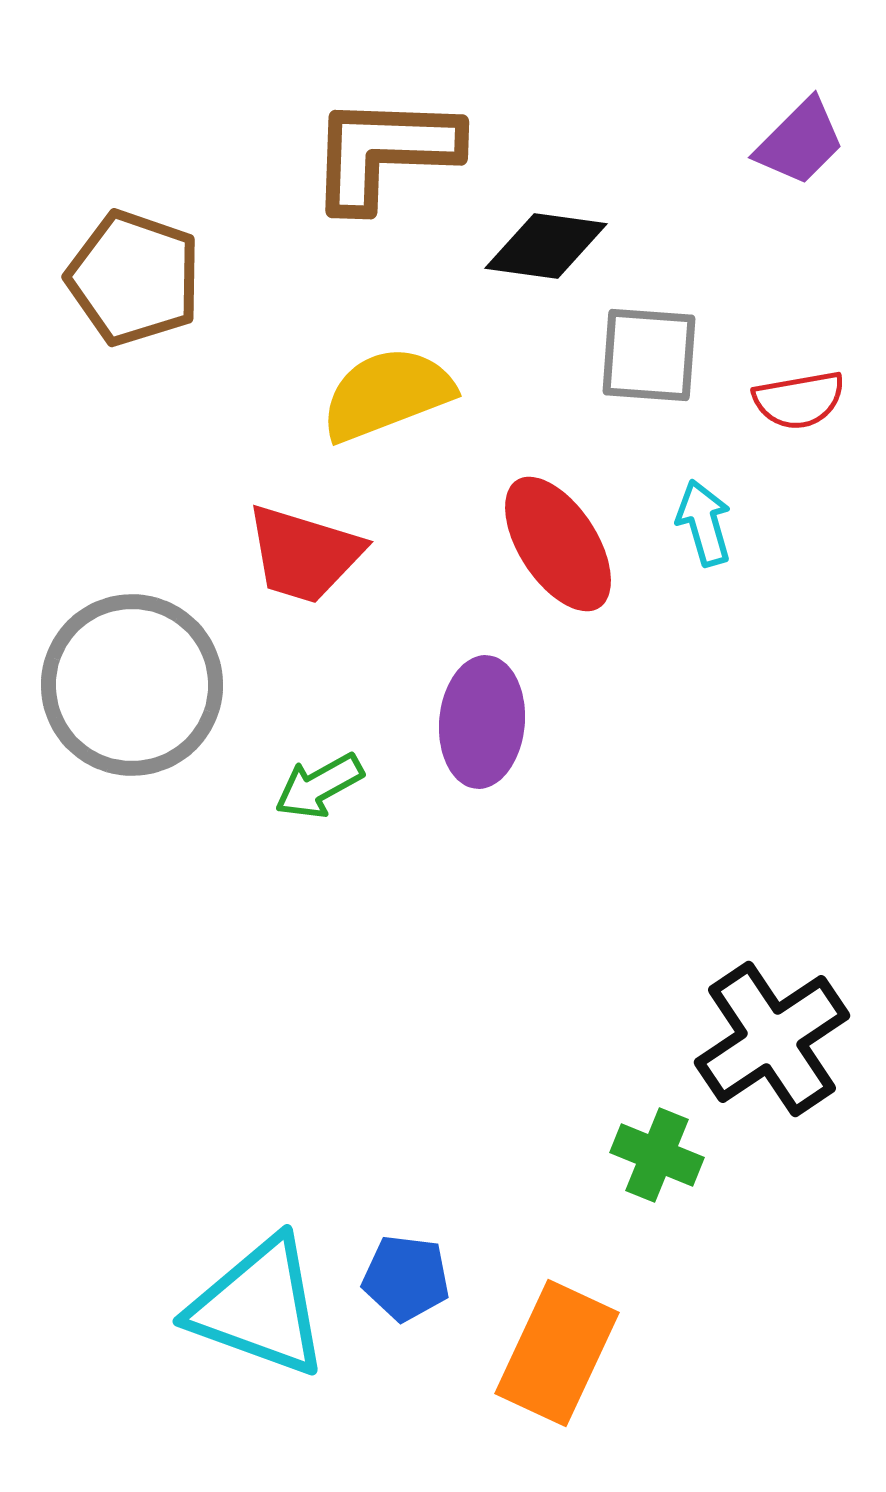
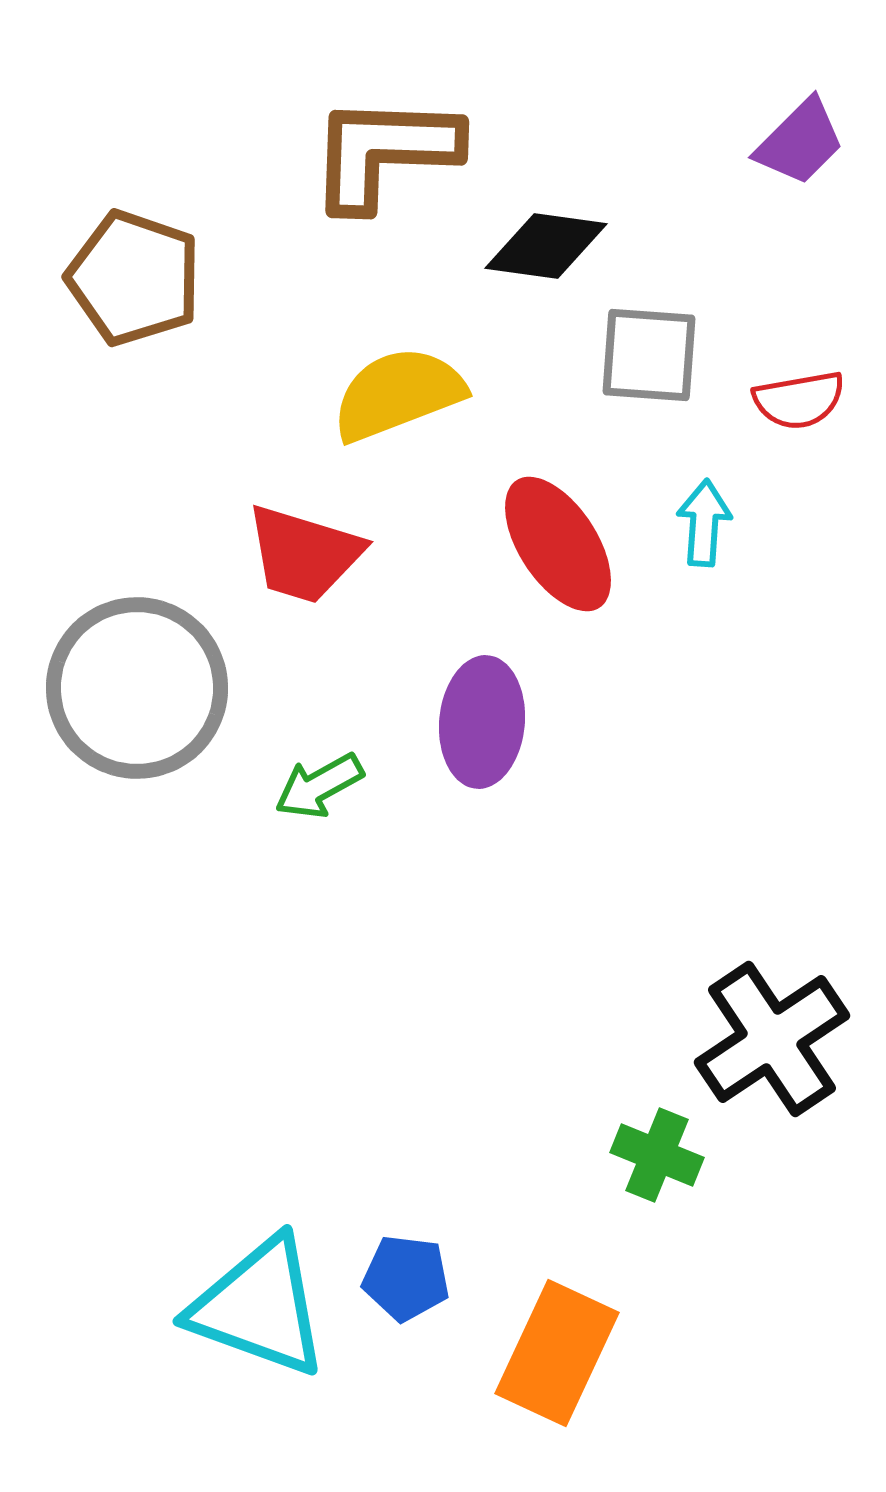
yellow semicircle: moved 11 px right
cyan arrow: rotated 20 degrees clockwise
gray circle: moved 5 px right, 3 px down
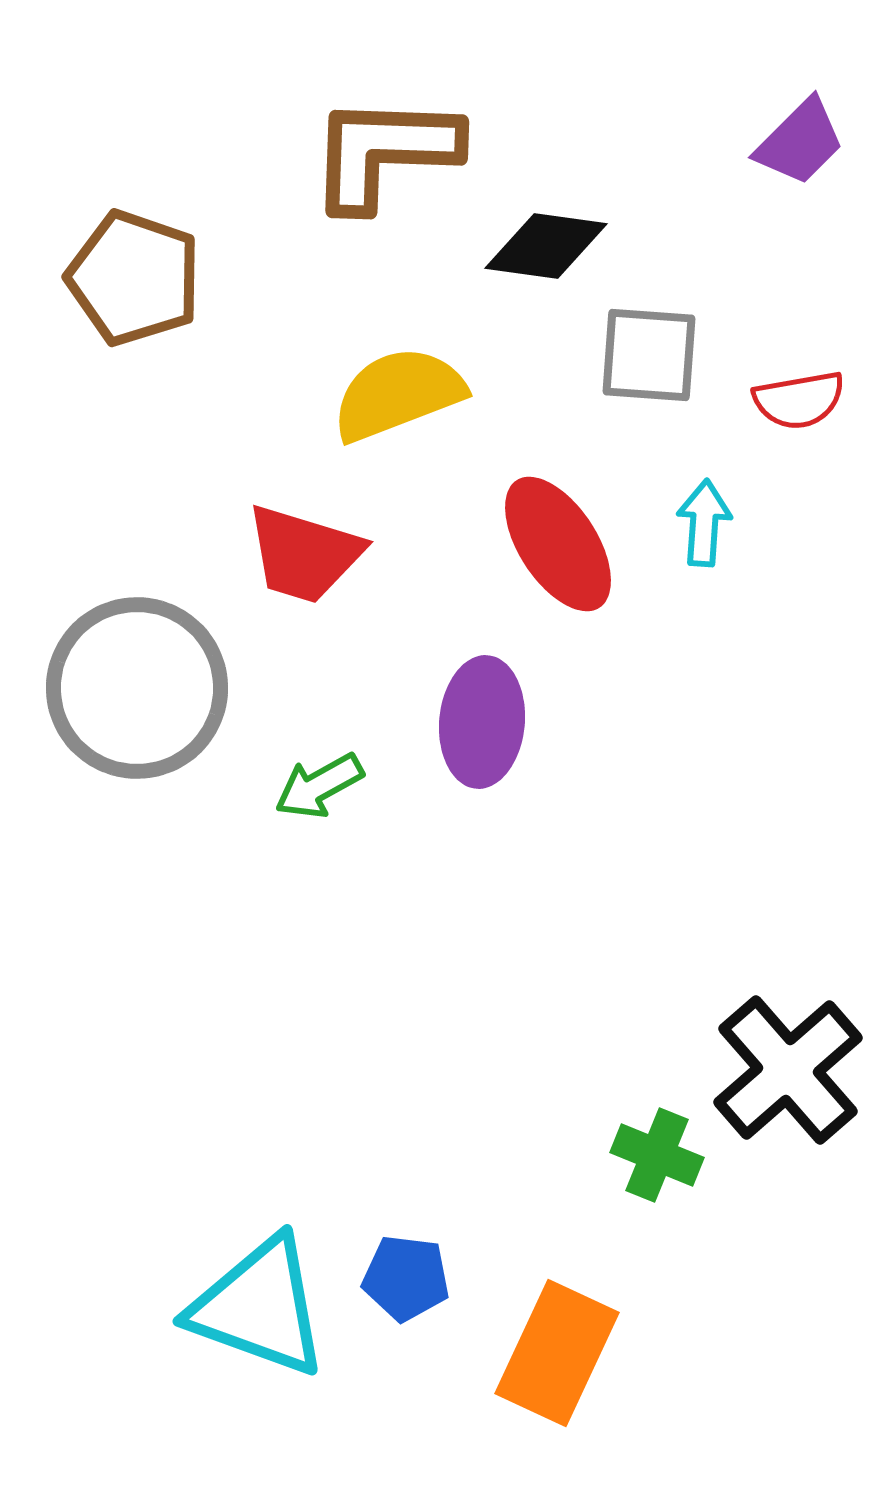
black cross: moved 16 px right, 31 px down; rotated 7 degrees counterclockwise
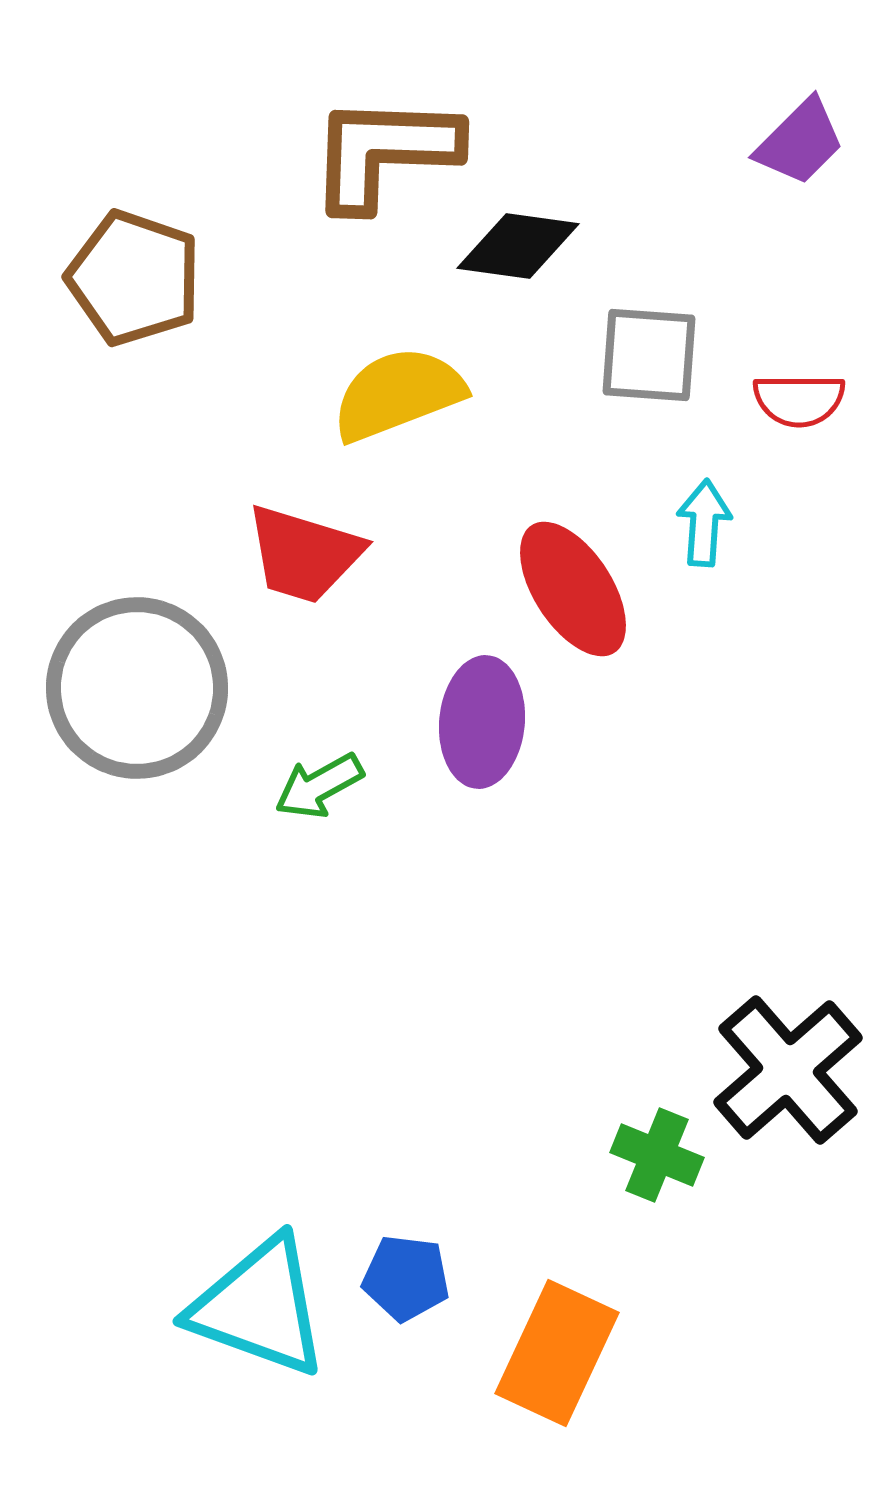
black diamond: moved 28 px left
red semicircle: rotated 10 degrees clockwise
red ellipse: moved 15 px right, 45 px down
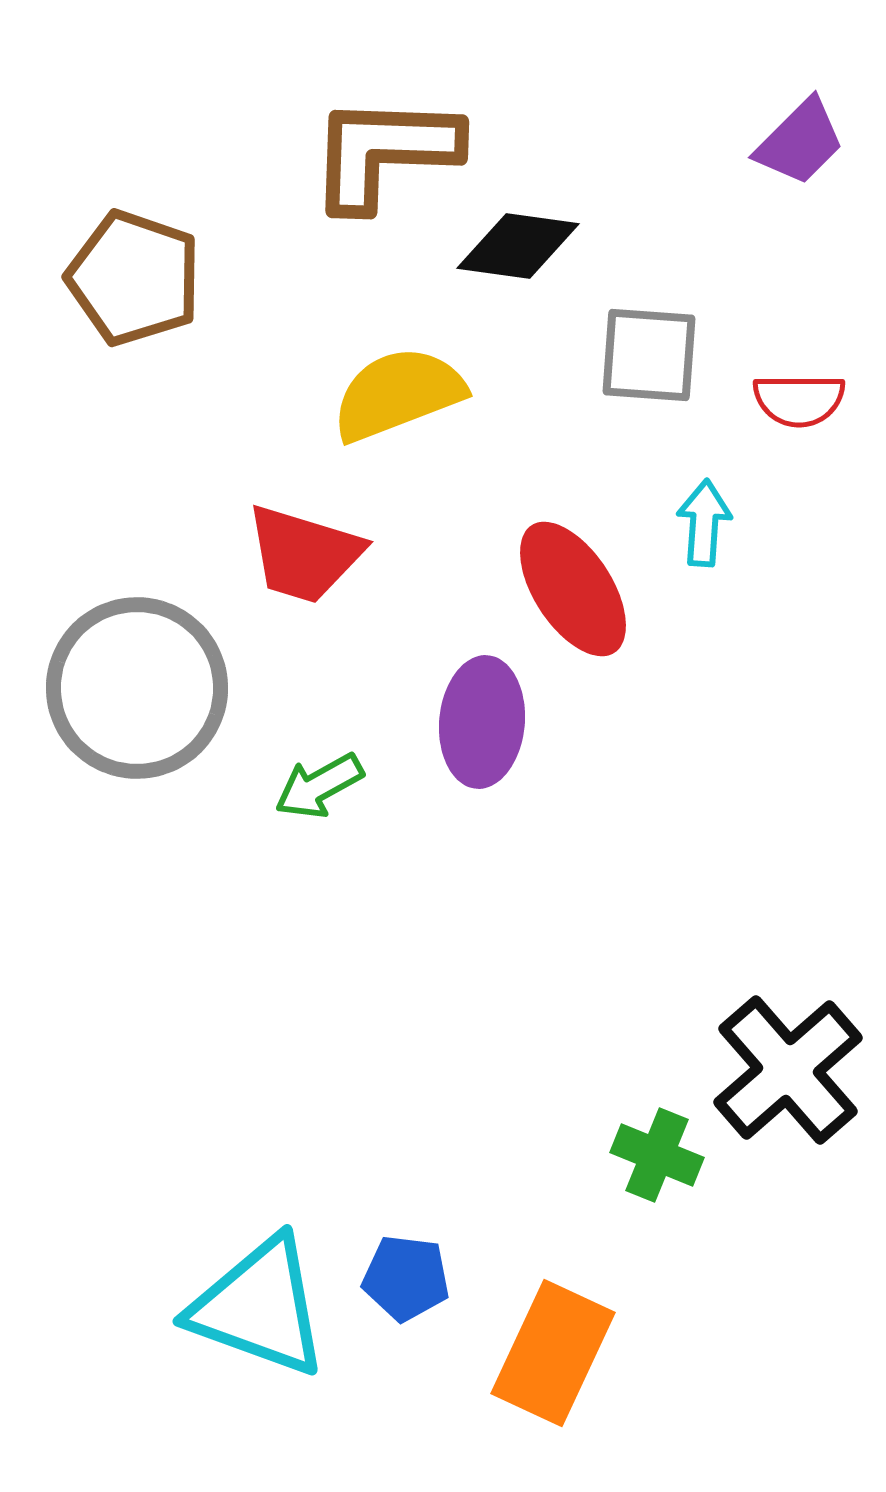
orange rectangle: moved 4 px left
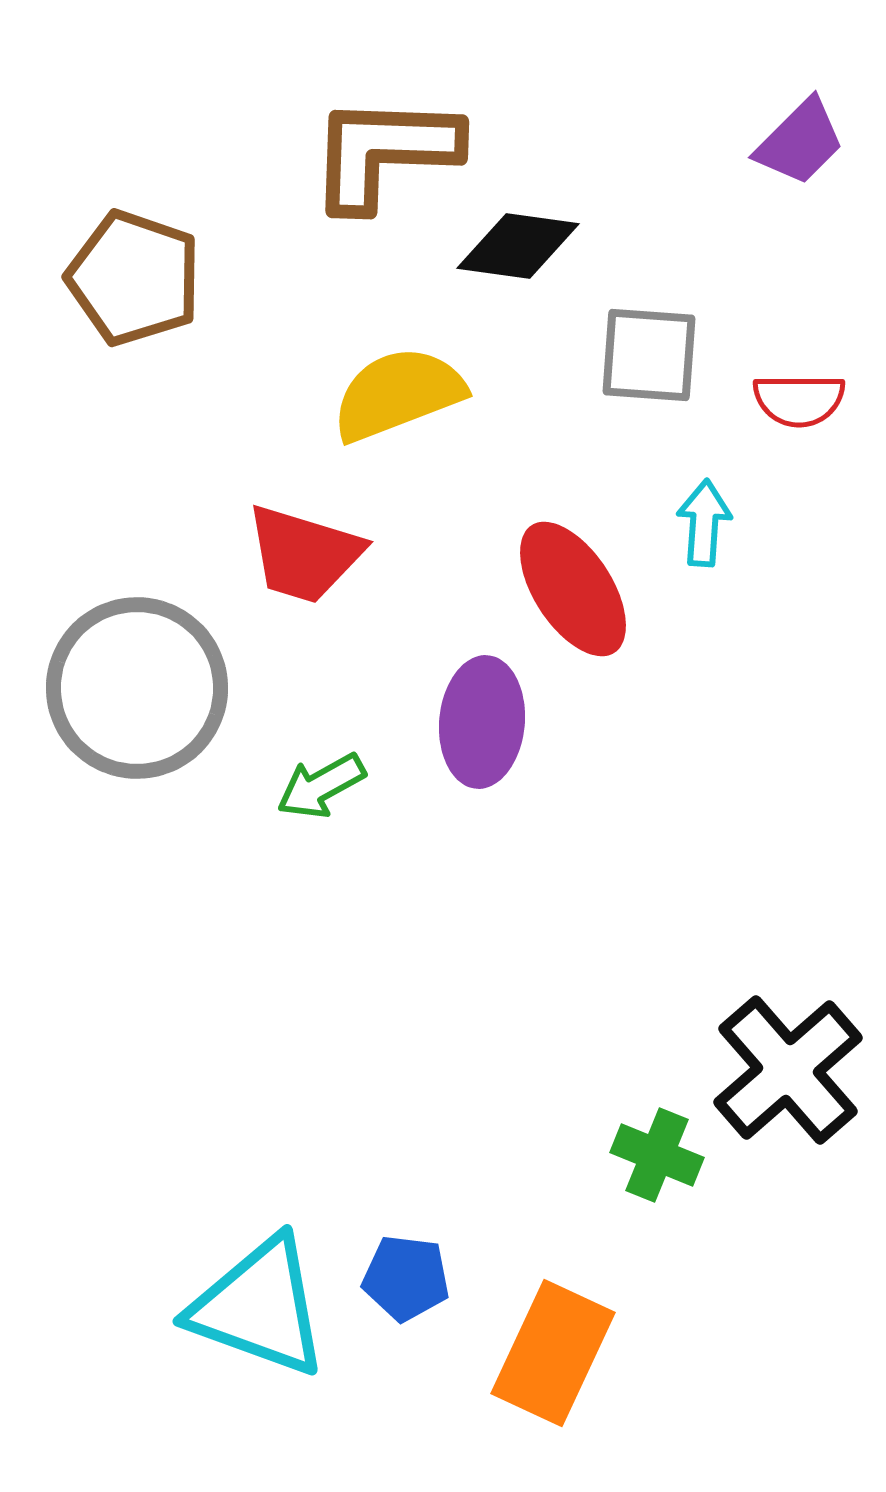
green arrow: moved 2 px right
